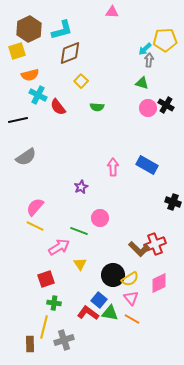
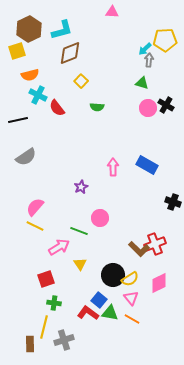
red semicircle at (58, 107): moved 1 px left, 1 px down
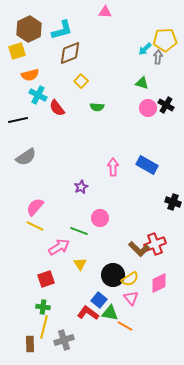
pink triangle at (112, 12): moved 7 px left
gray arrow at (149, 60): moved 9 px right, 3 px up
green cross at (54, 303): moved 11 px left, 4 px down
orange line at (132, 319): moved 7 px left, 7 px down
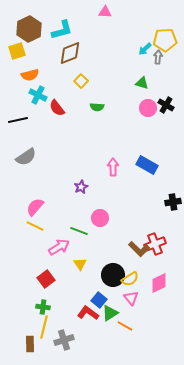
black cross at (173, 202): rotated 28 degrees counterclockwise
red square at (46, 279): rotated 18 degrees counterclockwise
green triangle at (110, 313): rotated 42 degrees counterclockwise
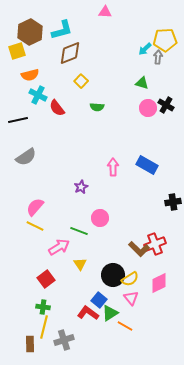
brown hexagon at (29, 29): moved 1 px right, 3 px down
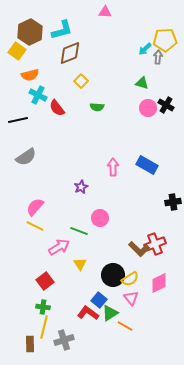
yellow square at (17, 51): rotated 36 degrees counterclockwise
red square at (46, 279): moved 1 px left, 2 px down
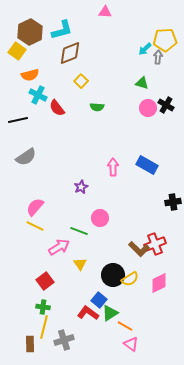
pink triangle at (131, 298): moved 46 px down; rotated 14 degrees counterclockwise
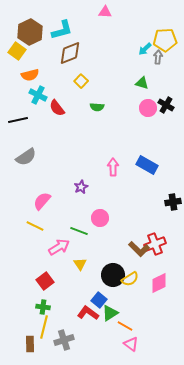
pink semicircle at (35, 207): moved 7 px right, 6 px up
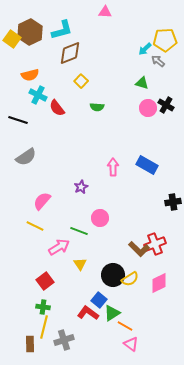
yellow square at (17, 51): moved 5 px left, 12 px up
gray arrow at (158, 57): moved 4 px down; rotated 56 degrees counterclockwise
black line at (18, 120): rotated 30 degrees clockwise
green triangle at (110, 313): moved 2 px right
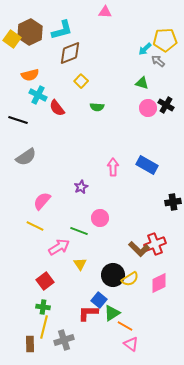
red L-shape at (88, 313): rotated 35 degrees counterclockwise
